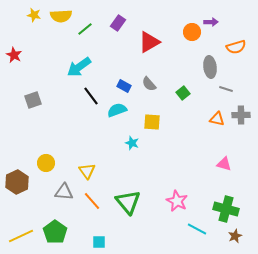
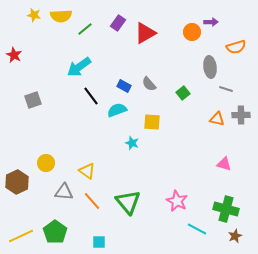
red triangle: moved 4 px left, 9 px up
yellow triangle: rotated 18 degrees counterclockwise
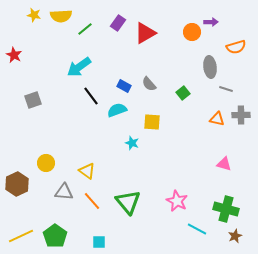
brown hexagon: moved 2 px down
green pentagon: moved 4 px down
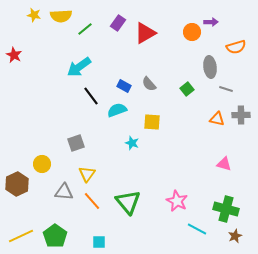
green square: moved 4 px right, 4 px up
gray square: moved 43 px right, 43 px down
yellow circle: moved 4 px left, 1 px down
yellow triangle: moved 3 px down; rotated 30 degrees clockwise
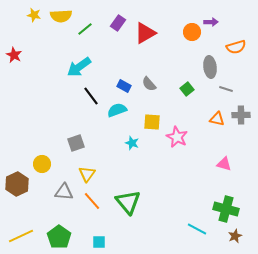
pink star: moved 64 px up
green pentagon: moved 4 px right, 1 px down
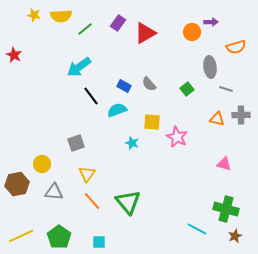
brown hexagon: rotated 15 degrees clockwise
gray triangle: moved 10 px left
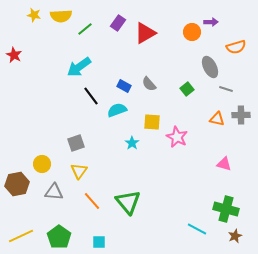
gray ellipse: rotated 20 degrees counterclockwise
cyan star: rotated 16 degrees clockwise
yellow triangle: moved 8 px left, 3 px up
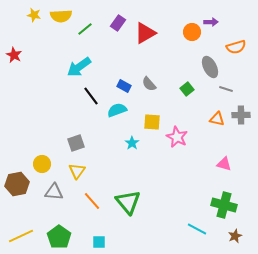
yellow triangle: moved 2 px left
green cross: moved 2 px left, 4 px up
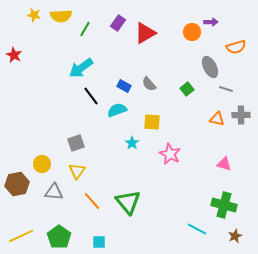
green line: rotated 21 degrees counterclockwise
cyan arrow: moved 2 px right, 1 px down
pink star: moved 7 px left, 17 px down
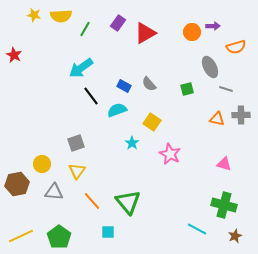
purple arrow: moved 2 px right, 4 px down
green square: rotated 24 degrees clockwise
yellow square: rotated 30 degrees clockwise
cyan square: moved 9 px right, 10 px up
